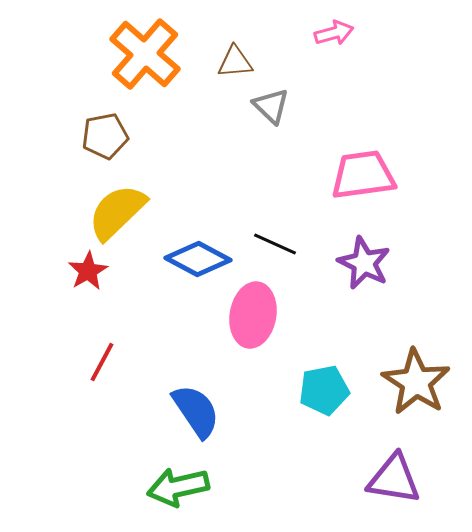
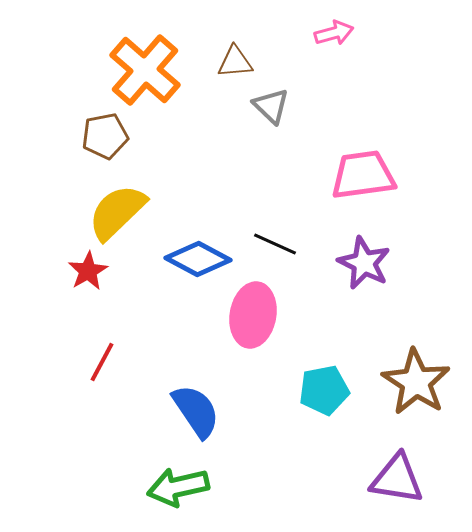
orange cross: moved 16 px down
purple triangle: moved 3 px right
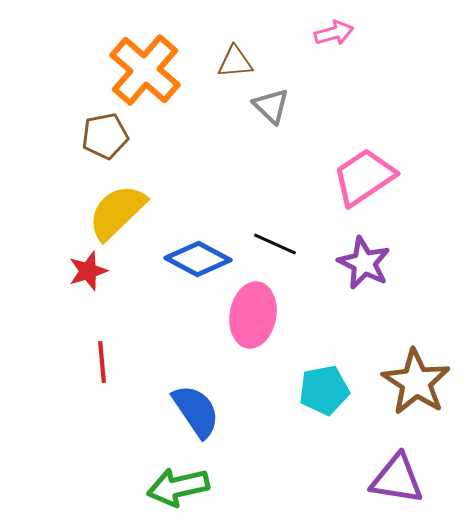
pink trapezoid: moved 1 px right, 2 px down; rotated 26 degrees counterclockwise
red star: rotated 12 degrees clockwise
red line: rotated 33 degrees counterclockwise
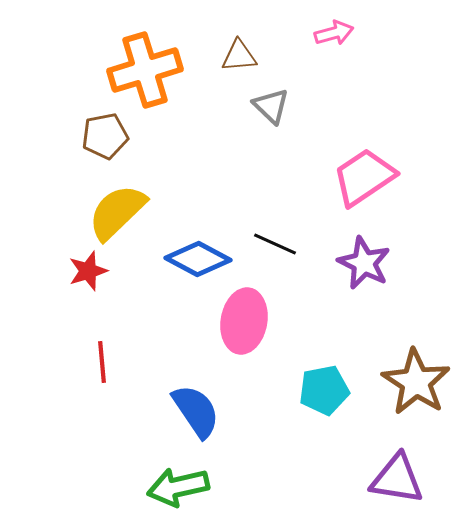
brown triangle: moved 4 px right, 6 px up
orange cross: rotated 32 degrees clockwise
pink ellipse: moved 9 px left, 6 px down
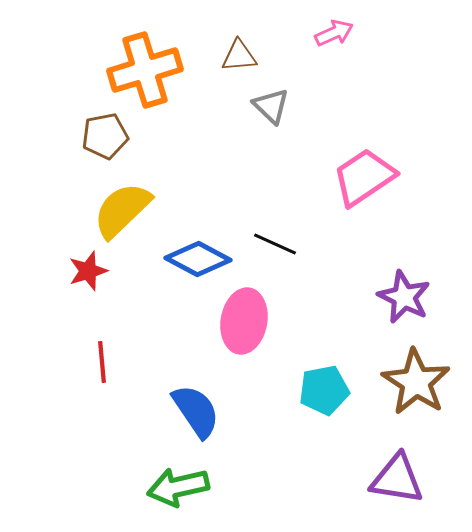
pink arrow: rotated 9 degrees counterclockwise
yellow semicircle: moved 5 px right, 2 px up
purple star: moved 40 px right, 34 px down
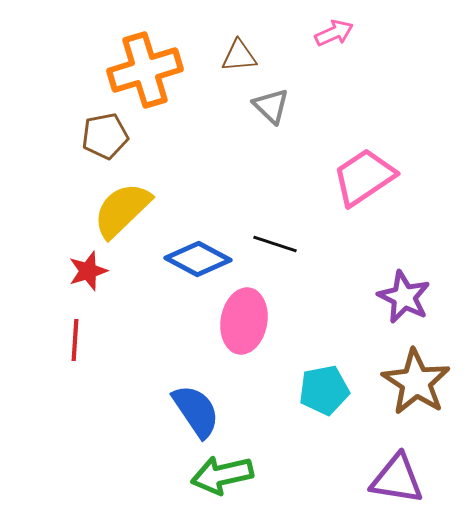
black line: rotated 6 degrees counterclockwise
red line: moved 27 px left, 22 px up; rotated 9 degrees clockwise
green arrow: moved 44 px right, 12 px up
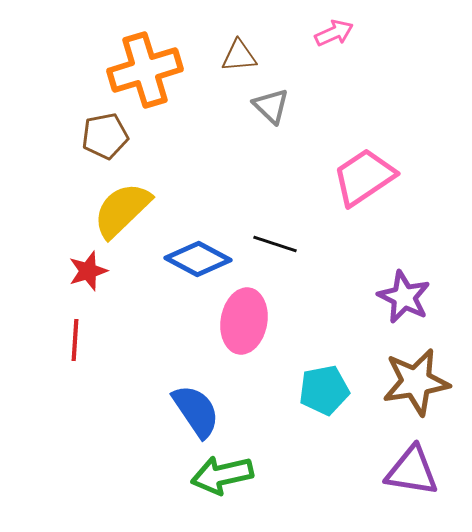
brown star: rotated 30 degrees clockwise
purple triangle: moved 15 px right, 8 px up
